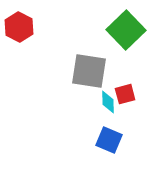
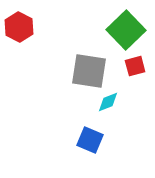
red square: moved 10 px right, 28 px up
cyan diamond: rotated 70 degrees clockwise
blue square: moved 19 px left
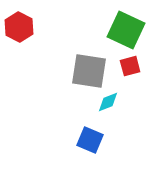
green square: rotated 21 degrees counterclockwise
red square: moved 5 px left
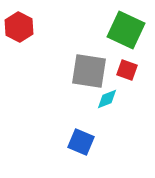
red square: moved 3 px left, 4 px down; rotated 35 degrees clockwise
cyan diamond: moved 1 px left, 3 px up
blue square: moved 9 px left, 2 px down
